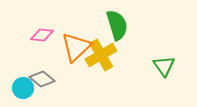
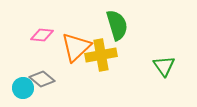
yellow cross: rotated 20 degrees clockwise
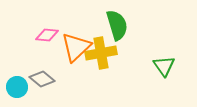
pink diamond: moved 5 px right
yellow cross: moved 2 px up
cyan circle: moved 6 px left, 1 px up
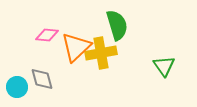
gray diamond: rotated 35 degrees clockwise
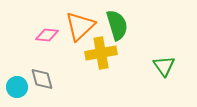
orange triangle: moved 4 px right, 21 px up
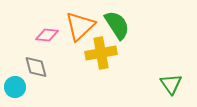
green semicircle: rotated 16 degrees counterclockwise
green triangle: moved 7 px right, 18 px down
gray diamond: moved 6 px left, 12 px up
cyan circle: moved 2 px left
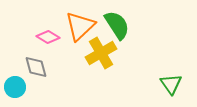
pink diamond: moved 1 px right, 2 px down; rotated 25 degrees clockwise
yellow cross: rotated 20 degrees counterclockwise
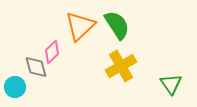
pink diamond: moved 4 px right, 15 px down; rotated 75 degrees counterclockwise
yellow cross: moved 20 px right, 13 px down
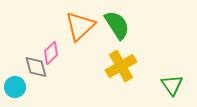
pink diamond: moved 1 px left, 1 px down
green triangle: moved 1 px right, 1 px down
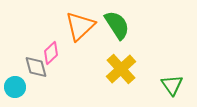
yellow cross: moved 3 px down; rotated 12 degrees counterclockwise
